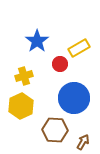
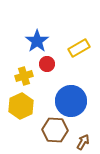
red circle: moved 13 px left
blue circle: moved 3 px left, 3 px down
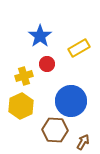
blue star: moved 3 px right, 5 px up
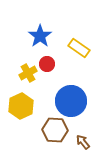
yellow rectangle: rotated 65 degrees clockwise
yellow cross: moved 4 px right, 3 px up; rotated 12 degrees counterclockwise
brown arrow: rotated 70 degrees counterclockwise
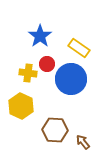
yellow cross: rotated 36 degrees clockwise
blue circle: moved 22 px up
yellow hexagon: rotated 10 degrees counterclockwise
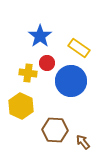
red circle: moved 1 px up
blue circle: moved 2 px down
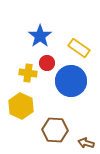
brown arrow: moved 3 px right, 1 px down; rotated 35 degrees counterclockwise
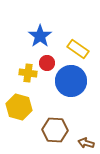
yellow rectangle: moved 1 px left, 1 px down
yellow hexagon: moved 2 px left, 1 px down; rotated 10 degrees counterclockwise
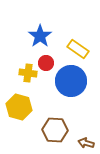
red circle: moved 1 px left
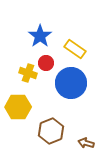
yellow rectangle: moved 3 px left
yellow cross: rotated 12 degrees clockwise
blue circle: moved 2 px down
yellow hexagon: moved 1 px left; rotated 15 degrees counterclockwise
brown hexagon: moved 4 px left, 1 px down; rotated 25 degrees counterclockwise
